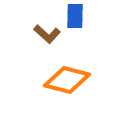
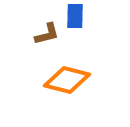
brown L-shape: rotated 56 degrees counterclockwise
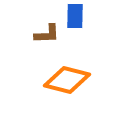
brown L-shape: rotated 12 degrees clockwise
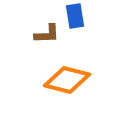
blue rectangle: rotated 10 degrees counterclockwise
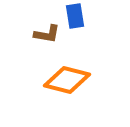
brown L-shape: rotated 12 degrees clockwise
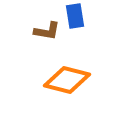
brown L-shape: moved 3 px up
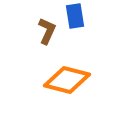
brown L-shape: rotated 76 degrees counterclockwise
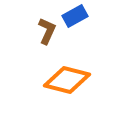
blue rectangle: rotated 70 degrees clockwise
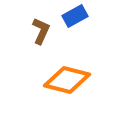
brown L-shape: moved 6 px left
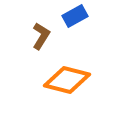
brown L-shape: moved 5 px down; rotated 8 degrees clockwise
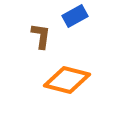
brown L-shape: rotated 24 degrees counterclockwise
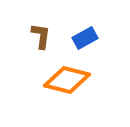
blue rectangle: moved 10 px right, 22 px down
